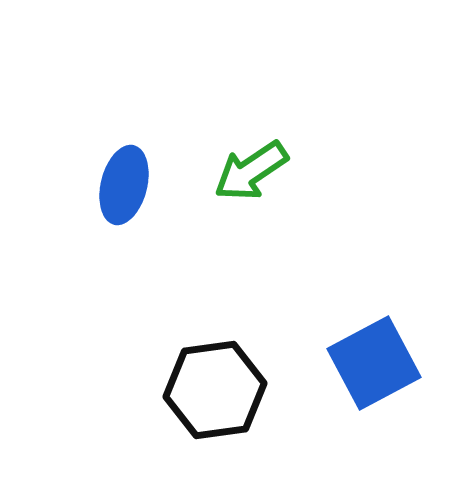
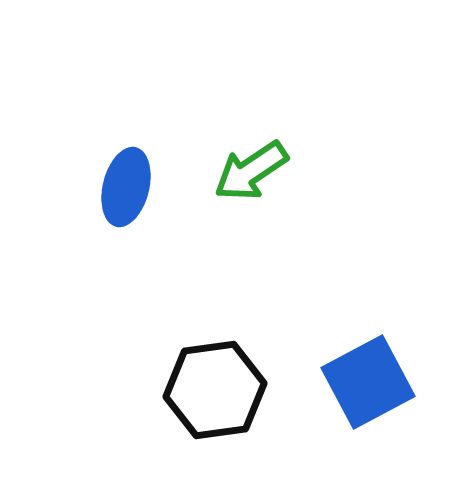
blue ellipse: moved 2 px right, 2 px down
blue square: moved 6 px left, 19 px down
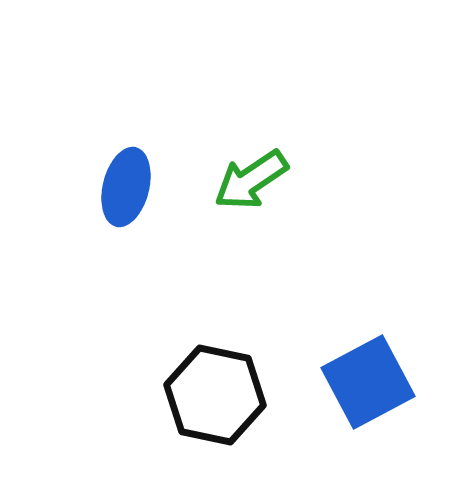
green arrow: moved 9 px down
black hexagon: moved 5 px down; rotated 20 degrees clockwise
